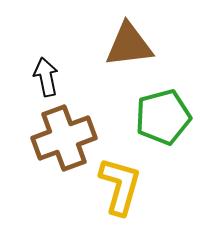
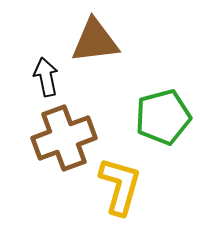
brown triangle: moved 34 px left, 4 px up
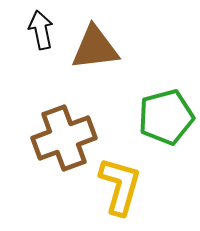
brown triangle: moved 7 px down
black arrow: moved 5 px left, 47 px up
green pentagon: moved 3 px right
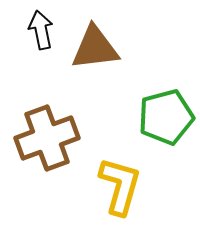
brown cross: moved 17 px left
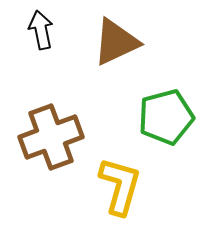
brown triangle: moved 21 px right, 6 px up; rotated 18 degrees counterclockwise
brown cross: moved 4 px right, 1 px up
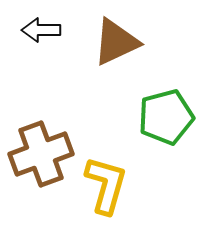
black arrow: rotated 78 degrees counterclockwise
brown cross: moved 10 px left, 17 px down
yellow L-shape: moved 14 px left, 1 px up
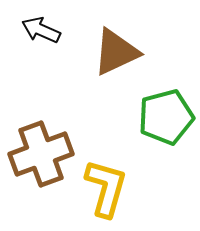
black arrow: rotated 24 degrees clockwise
brown triangle: moved 10 px down
yellow L-shape: moved 3 px down
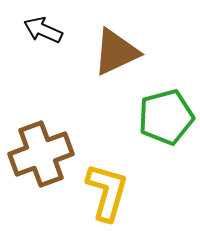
black arrow: moved 2 px right
yellow L-shape: moved 1 px right, 4 px down
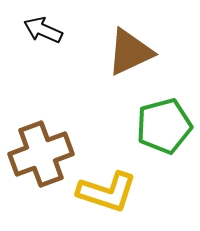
brown triangle: moved 14 px right
green pentagon: moved 2 px left, 9 px down
yellow L-shape: rotated 92 degrees clockwise
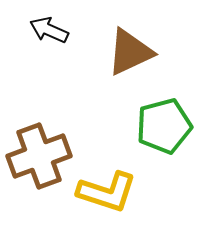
black arrow: moved 6 px right
brown cross: moved 2 px left, 2 px down
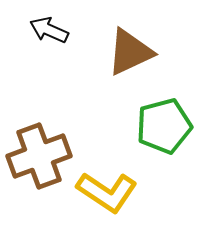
yellow L-shape: rotated 16 degrees clockwise
